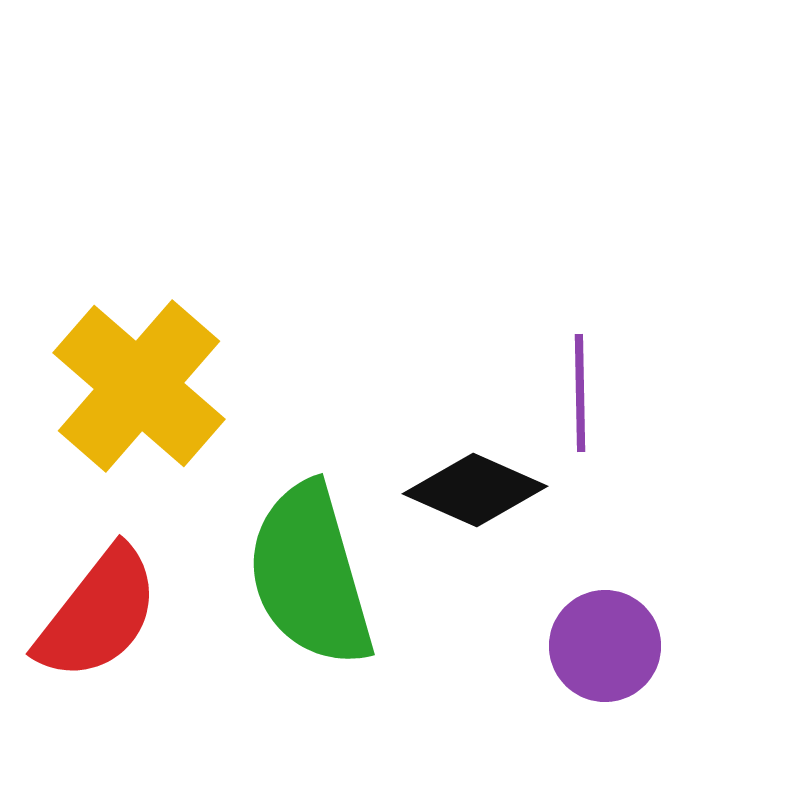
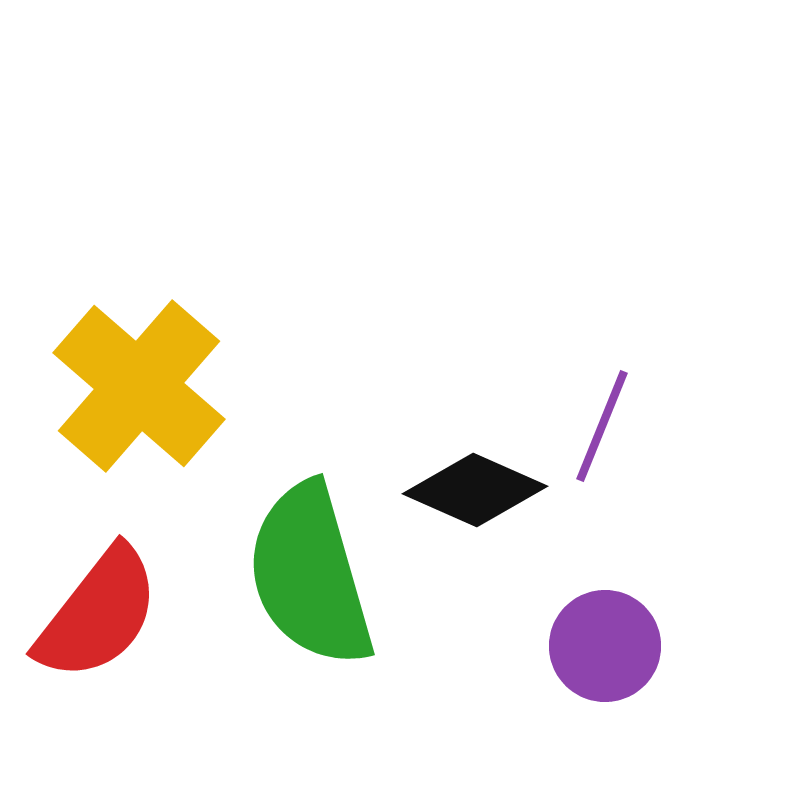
purple line: moved 22 px right, 33 px down; rotated 23 degrees clockwise
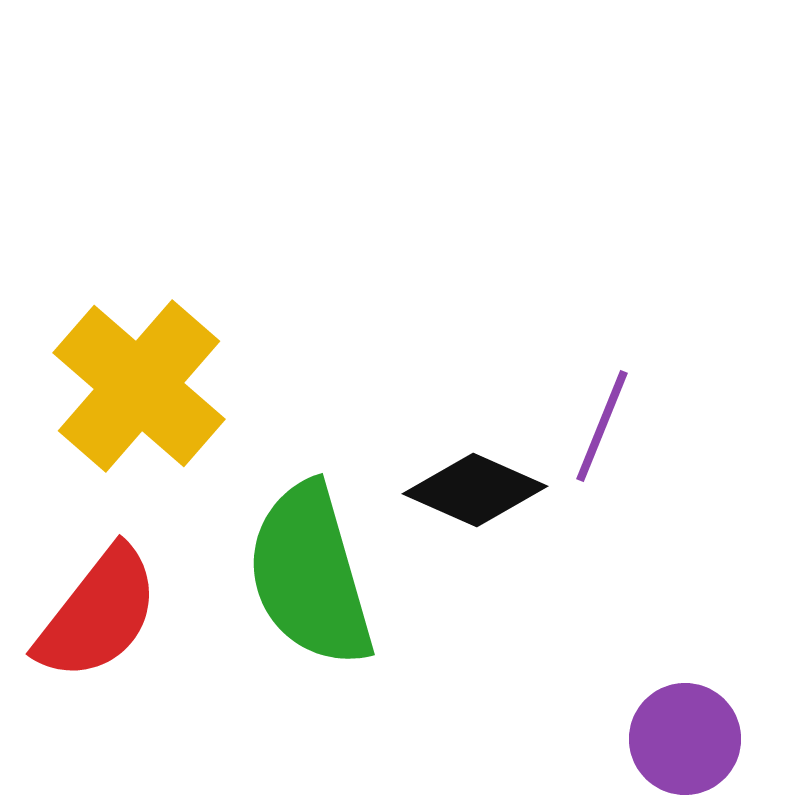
purple circle: moved 80 px right, 93 px down
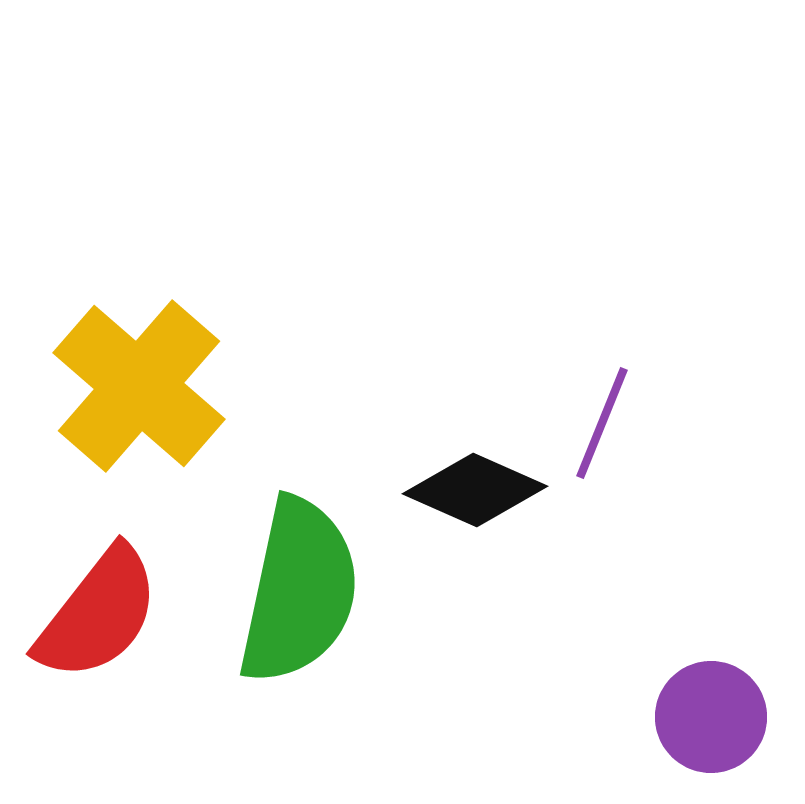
purple line: moved 3 px up
green semicircle: moved 11 px left, 16 px down; rotated 152 degrees counterclockwise
purple circle: moved 26 px right, 22 px up
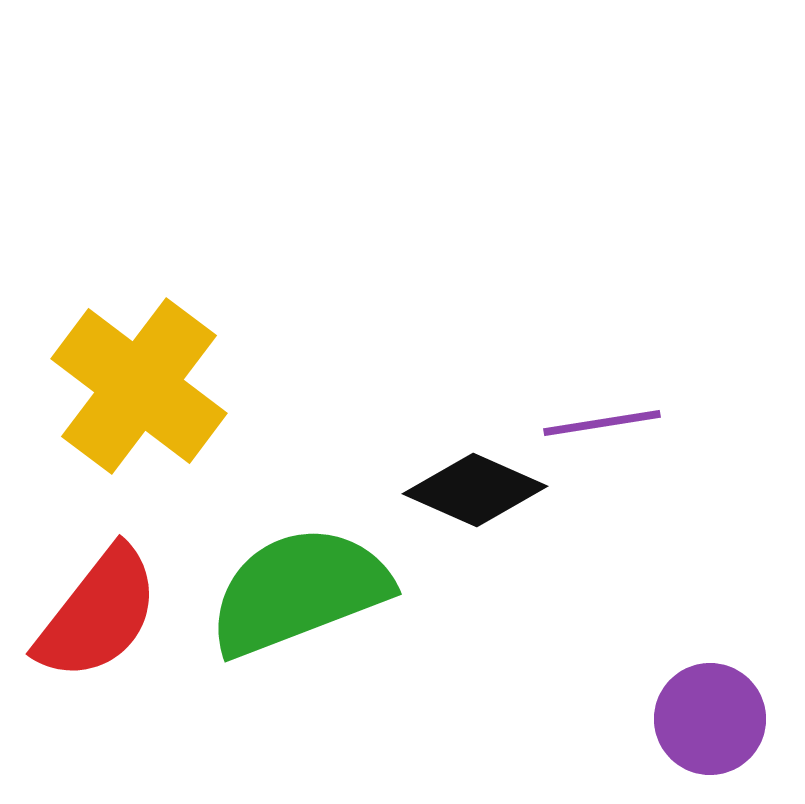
yellow cross: rotated 4 degrees counterclockwise
purple line: rotated 59 degrees clockwise
green semicircle: rotated 123 degrees counterclockwise
purple circle: moved 1 px left, 2 px down
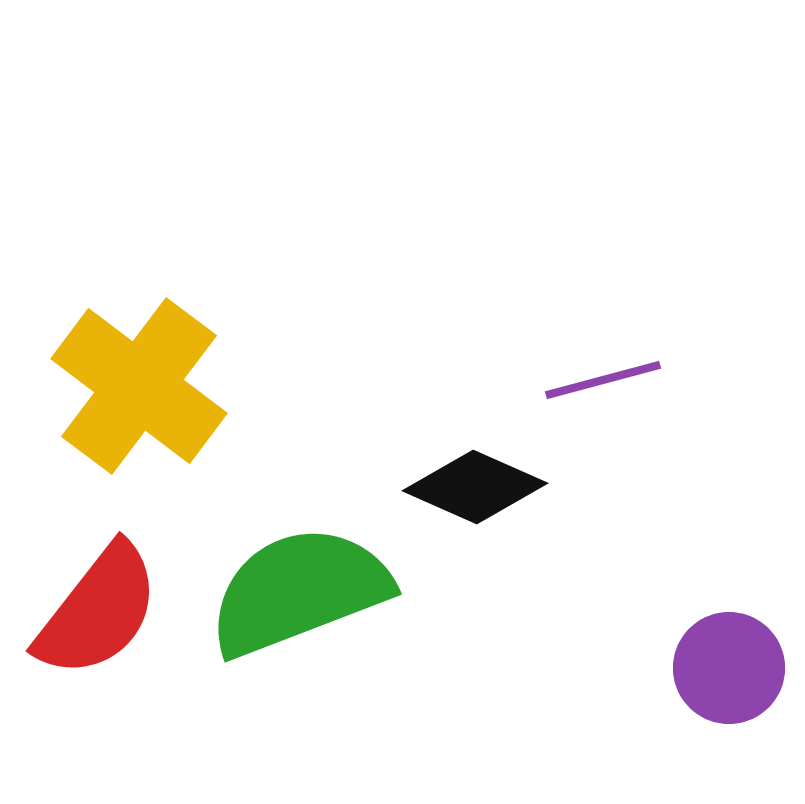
purple line: moved 1 px right, 43 px up; rotated 6 degrees counterclockwise
black diamond: moved 3 px up
red semicircle: moved 3 px up
purple circle: moved 19 px right, 51 px up
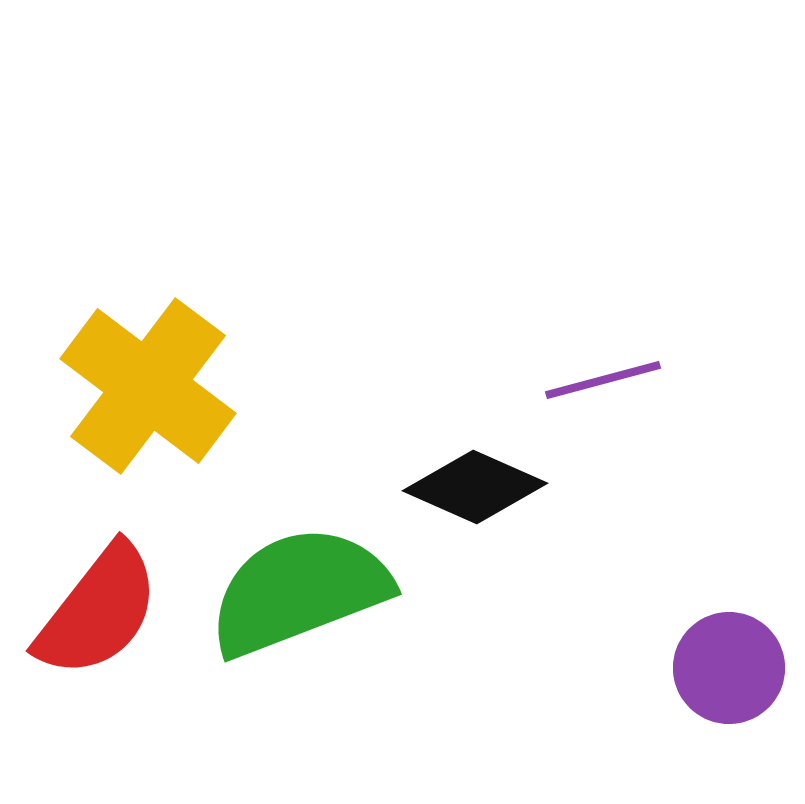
yellow cross: moved 9 px right
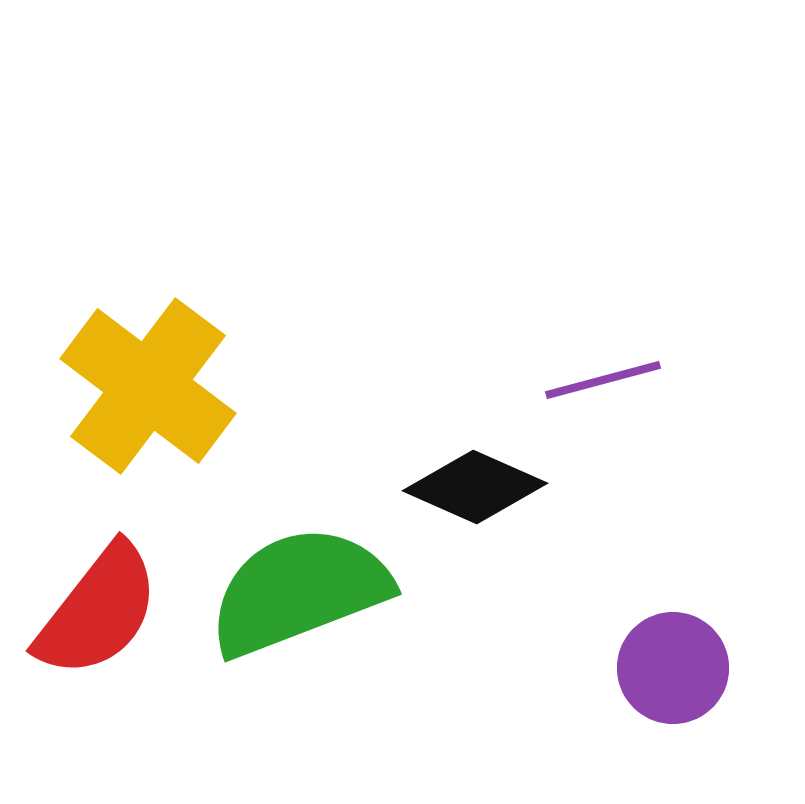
purple circle: moved 56 px left
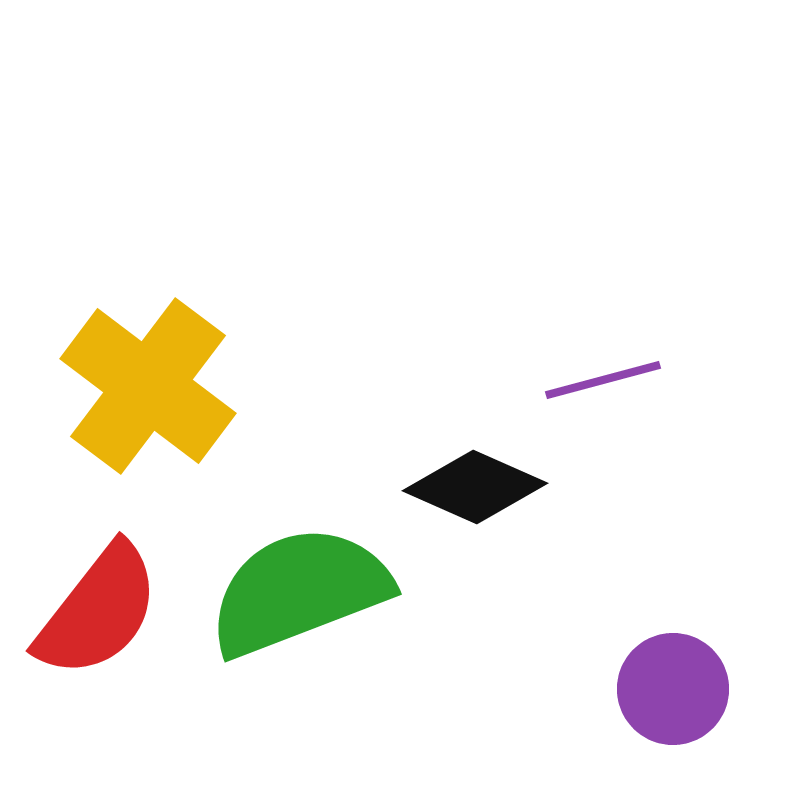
purple circle: moved 21 px down
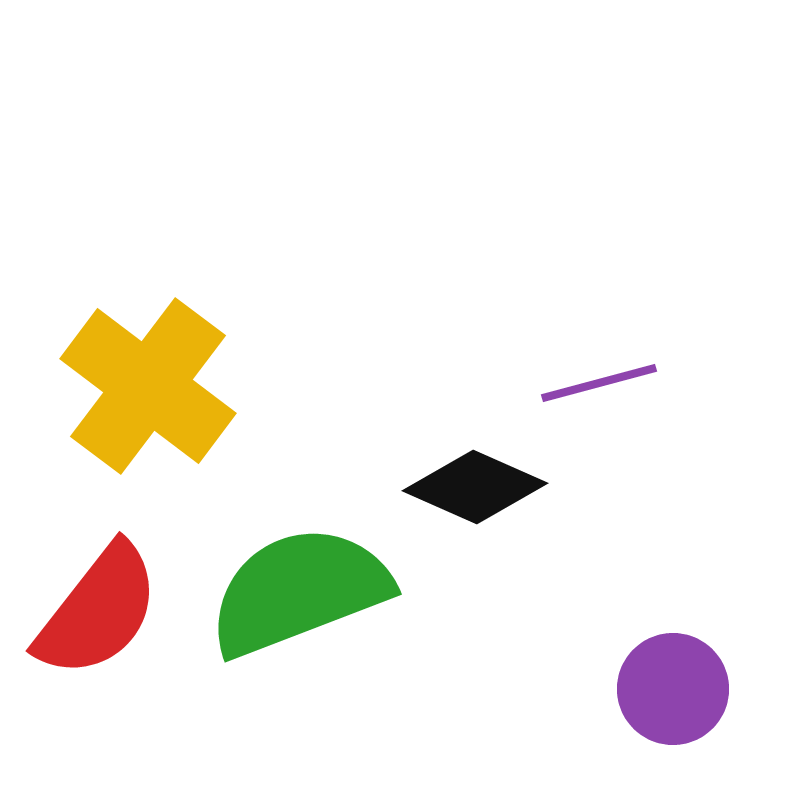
purple line: moved 4 px left, 3 px down
